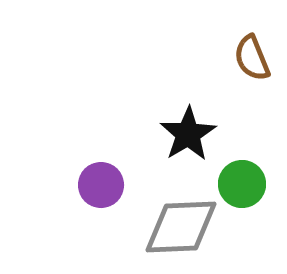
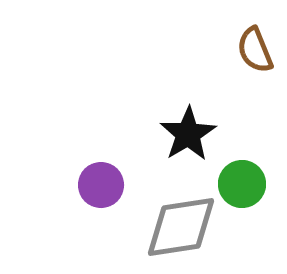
brown semicircle: moved 3 px right, 8 px up
gray diamond: rotated 6 degrees counterclockwise
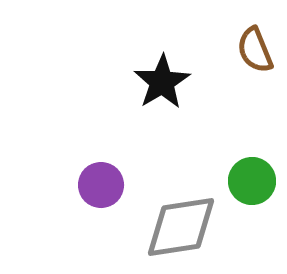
black star: moved 26 px left, 52 px up
green circle: moved 10 px right, 3 px up
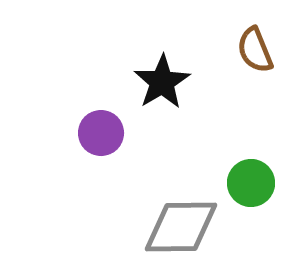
green circle: moved 1 px left, 2 px down
purple circle: moved 52 px up
gray diamond: rotated 8 degrees clockwise
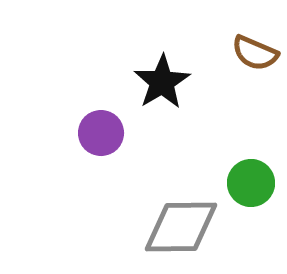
brown semicircle: moved 3 px down; rotated 45 degrees counterclockwise
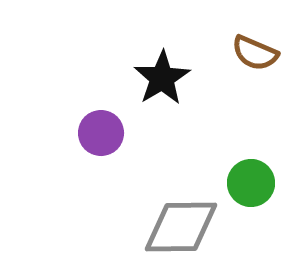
black star: moved 4 px up
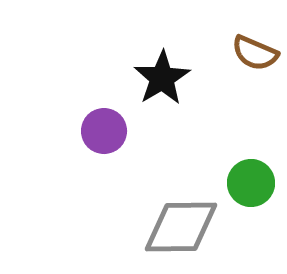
purple circle: moved 3 px right, 2 px up
